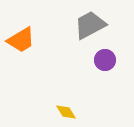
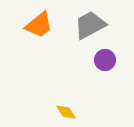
orange trapezoid: moved 18 px right, 15 px up; rotated 8 degrees counterclockwise
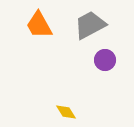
orange trapezoid: rotated 100 degrees clockwise
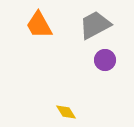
gray trapezoid: moved 5 px right
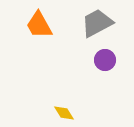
gray trapezoid: moved 2 px right, 2 px up
yellow diamond: moved 2 px left, 1 px down
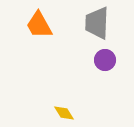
gray trapezoid: rotated 60 degrees counterclockwise
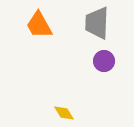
purple circle: moved 1 px left, 1 px down
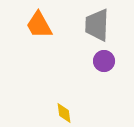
gray trapezoid: moved 2 px down
yellow diamond: rotated 25 degrees clockwise
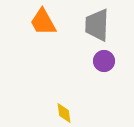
orange trapezoid: moved 4 px right, 3 px up
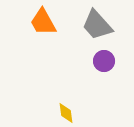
gray trapezoid: rotated 44 degrees counterclockwise
yellow diamond: moved 2 px right
